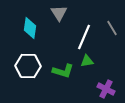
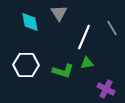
cyan diamond: moved 6 px up; rotated 20 degrees counterclockwise
green triangle: moved 2 px down
white hexagon: moved 2 px left, 1 px up
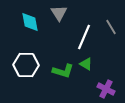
gray line: moved 1 px left, 1 px up
green triangle: moved 1 px left, 1 px down; rotated 40 degrees clockwise
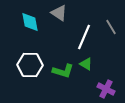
gray triangle: rotated 24 degrees counterclockwise
white hexagon: moved 4 px right
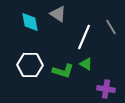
gray triangle: moved 1 px left, 1 px down
purple cross: rotated 18 degrees counterclockwise
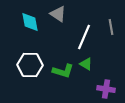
gray line: rotated 21 degrees clockwise
